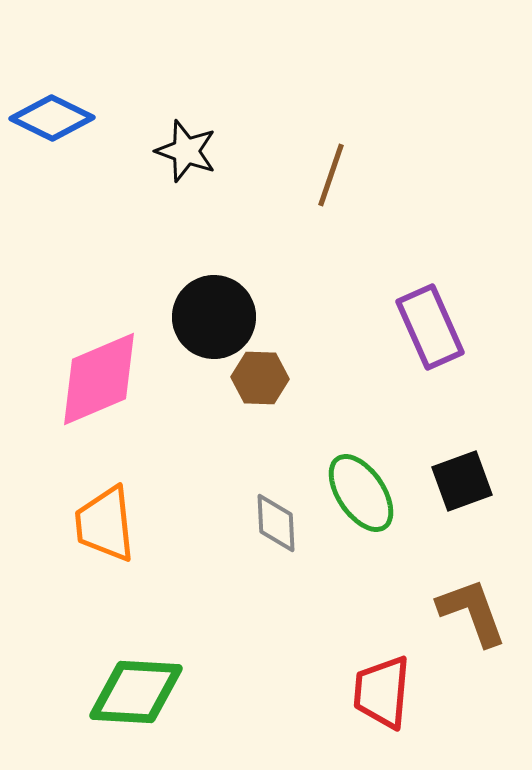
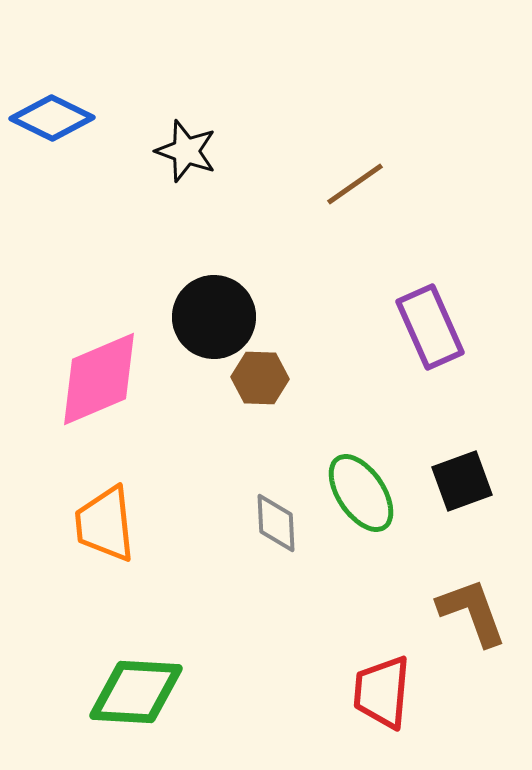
brown line: moved 24 px right, 9 px down; rotated 36 degrees clockwise
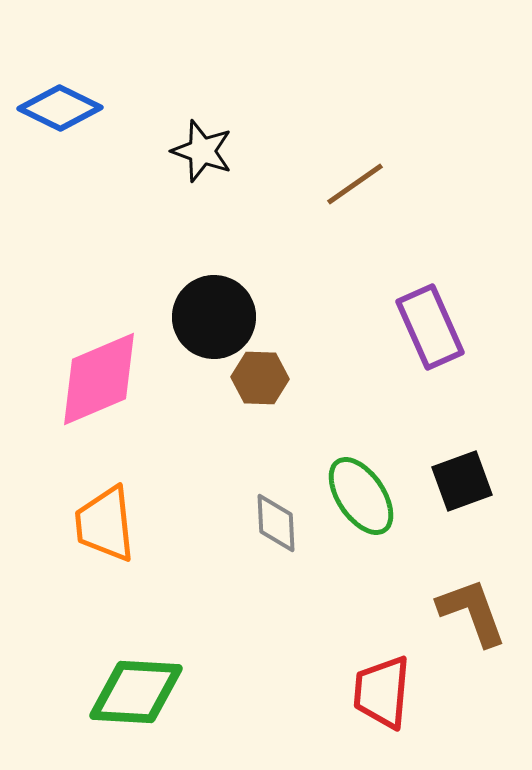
blue diamond: moved 8 px right, 10 px up
black star: moved 16 px right
green ellipse: moved 3 px down
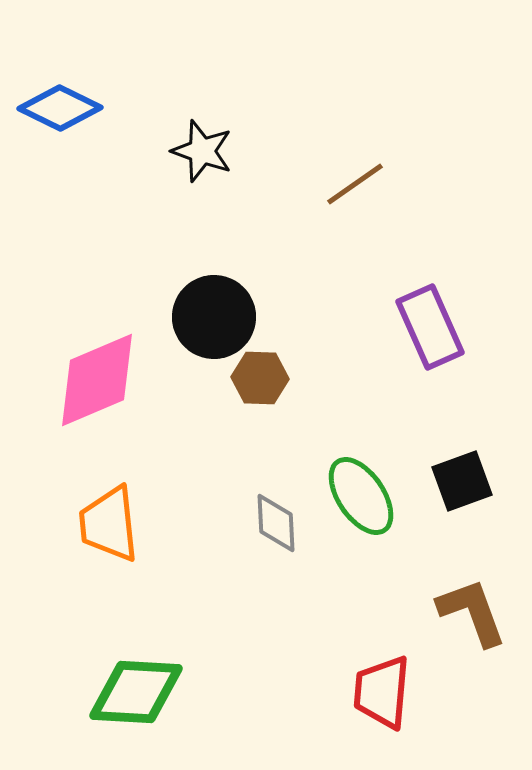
pink diamond: moved 2 px left, 1 px down
orange trapezoid: moved 4 px right
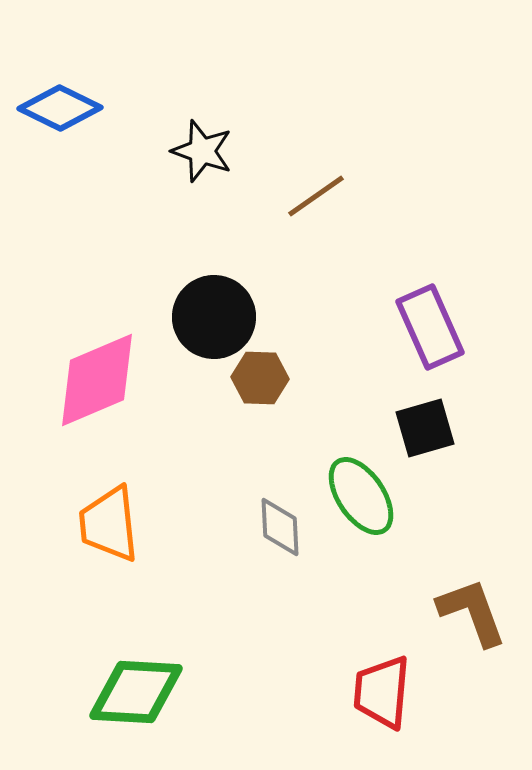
brown line: moved 39 px left, 12 px down
black square: moved 37 px left, 53 px up; rotated 4 degrees clockwise
gray diamond: moved 4 px right, 4 px down
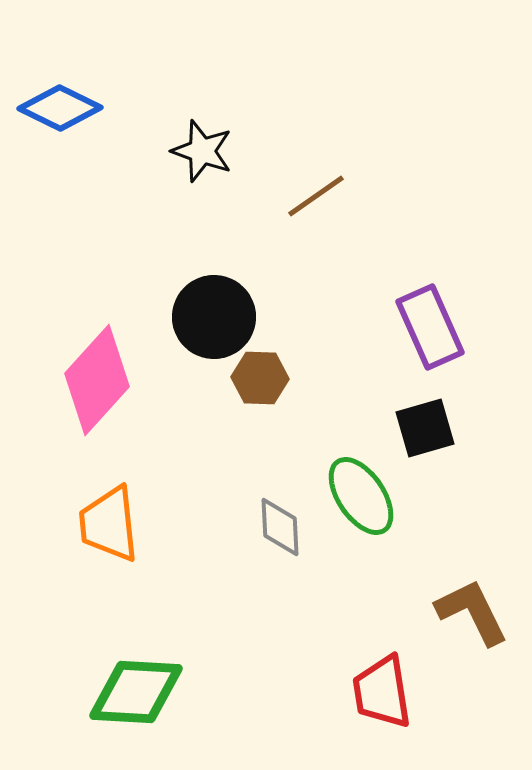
pink diamond: rotated 25 degrees counterclockwise
brown L-shape: rotated 6 degrees counterclockwise
red trapezoid: rotated 14 degrees counterclockwise
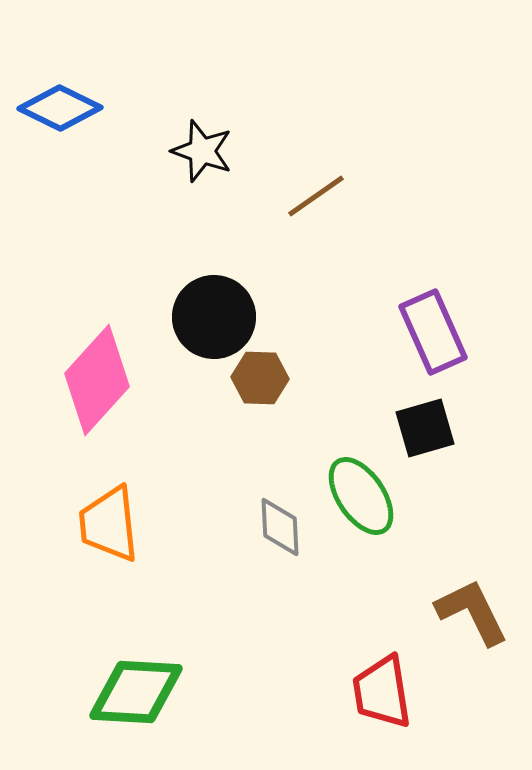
purple rectangle: moved 3 px right, 5 px down
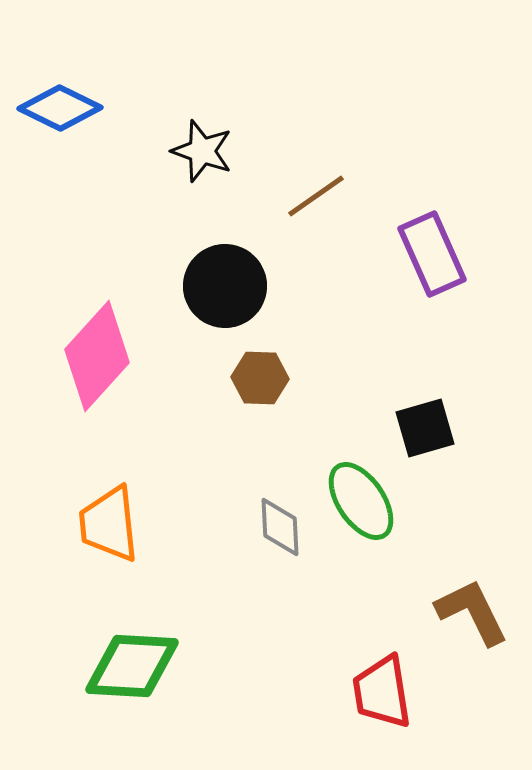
black circle: moved 11 px right, 31 px up
purple rectangle: moved 1 px left, 78 px up
pink diamond: moved 24 px up
green ellipse: moved 5 px down
green diamond: moved 4 px left, 26 px up
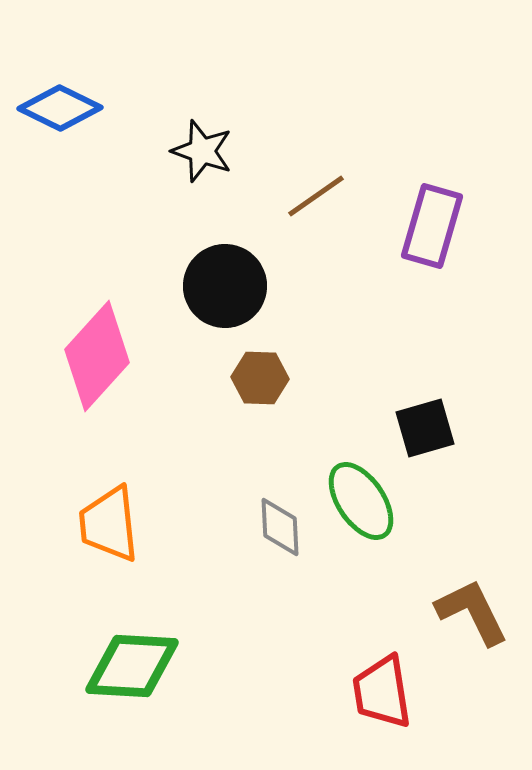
purple rectangle: moved 28 px up; rotated 40 degrees clockwise
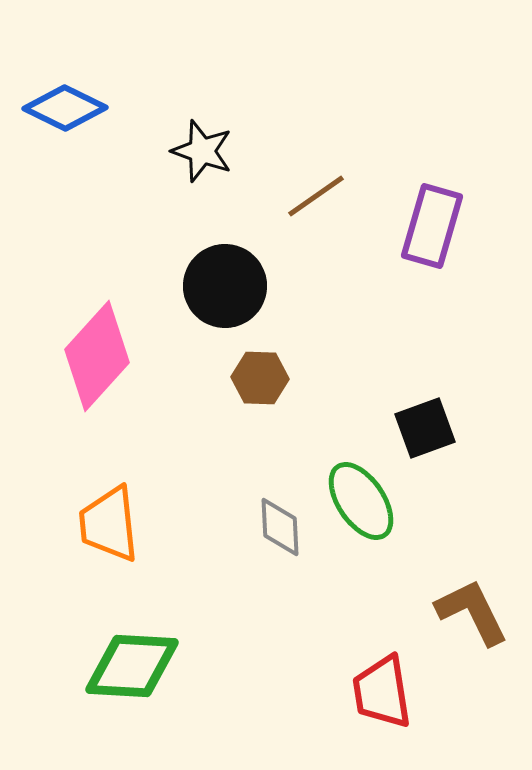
blue diamond: moved 5 px right
black square: rotated 4 degrees counterclockwise
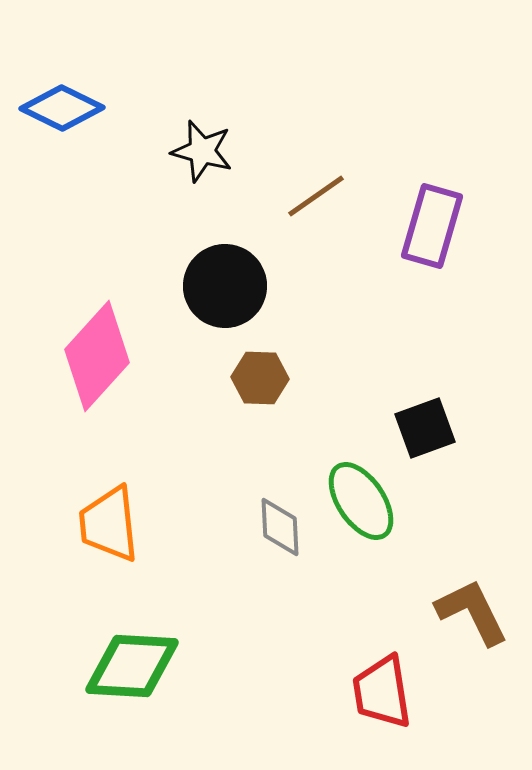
blue diamond: moved 3 px left
black star: rotated 4 degrees counterclockwise
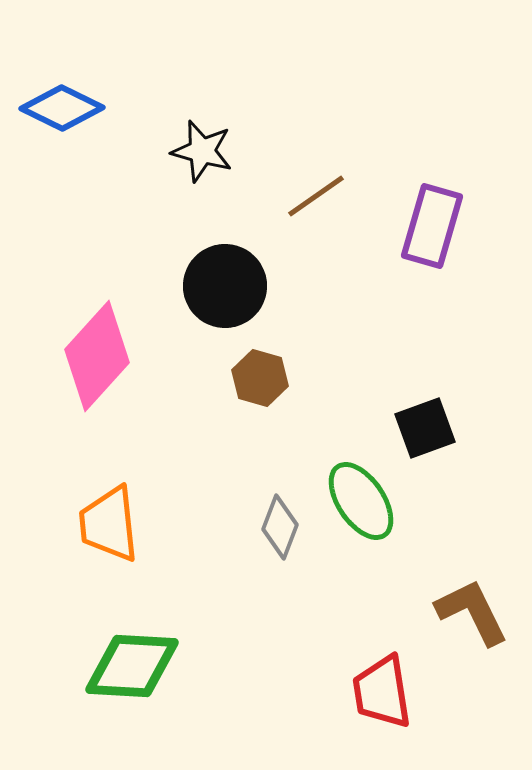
brown hexagon: rotated 14 degrees clockwise
gray diamond: rotated 24 degrees clockwise
